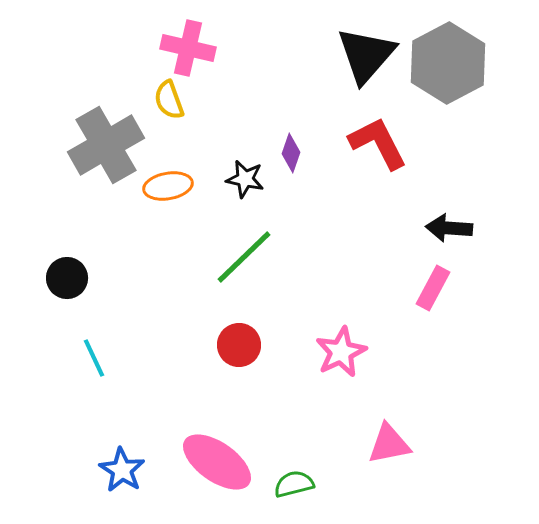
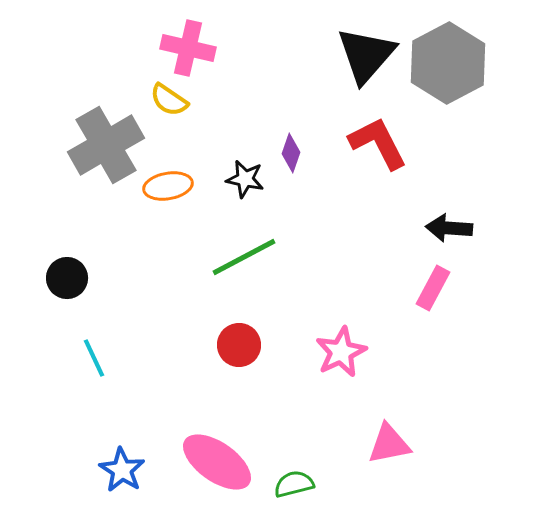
yellow semicircle: rotated 36 degrees counterclockwise
green line: rotated 16 degrees clockwise
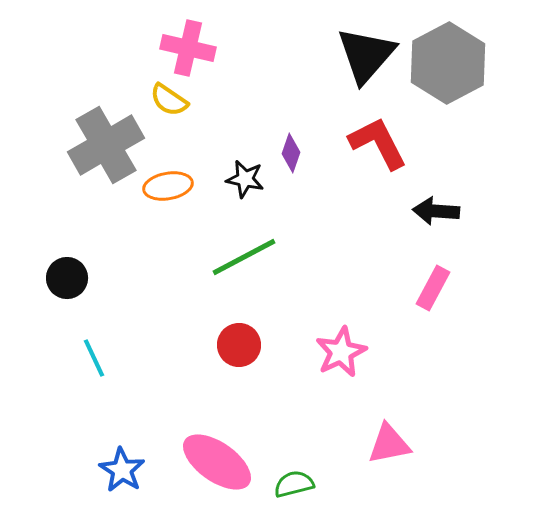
black arrow: moved 13 px left, 17 px up
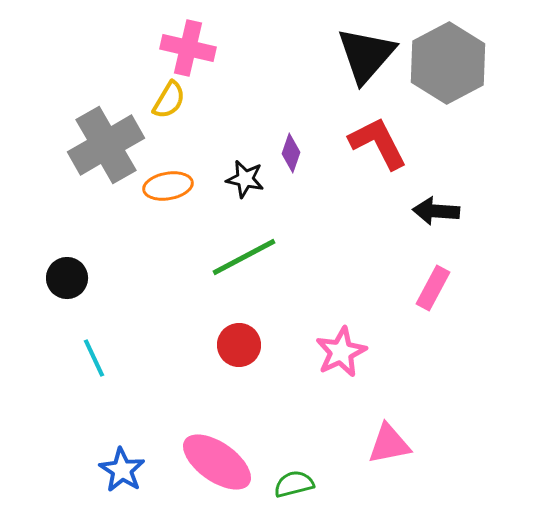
yellow semicircle: rotated 93 degrees counterclockwise
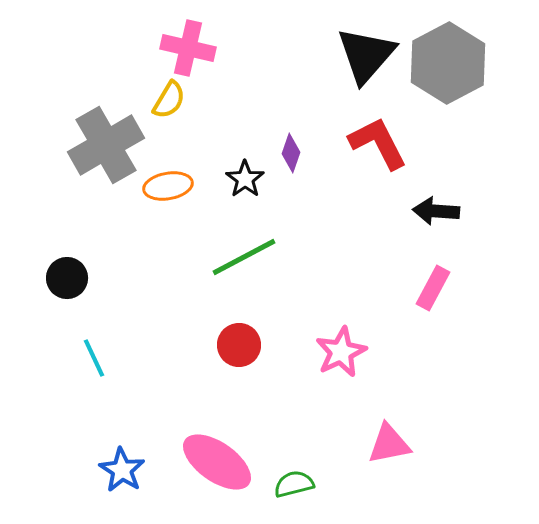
black star: rotated 24 degrees clockwise
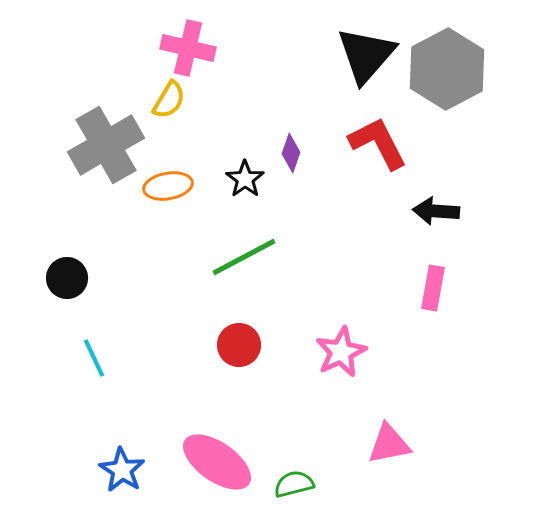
gray hexagon: moved 1 px left, 6 px down
pink rectangle: rotated 18 degrees counterclockwise
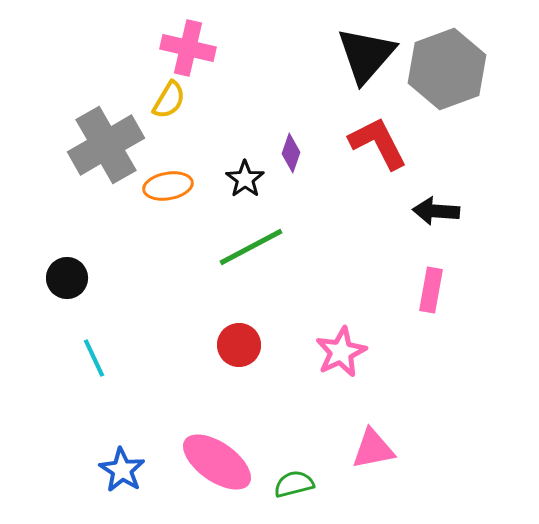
gray hexagon: rotated 8 degrees clockwise
green line: moved 7 px right, 10 px up
pink rectangle: moved 2 px left, 2 px down
pink triangle: moved 16 px left, 5 px down
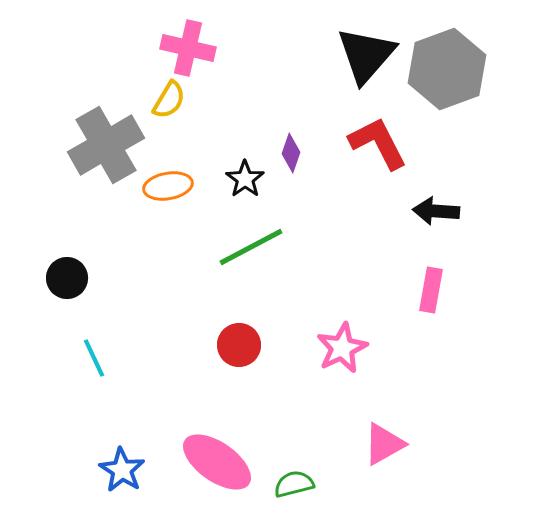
pink star: moved 1 px right, 4 px up
pink triangle: moved 11 px right, 5 px up; rotated 18 degrees counterclockwise
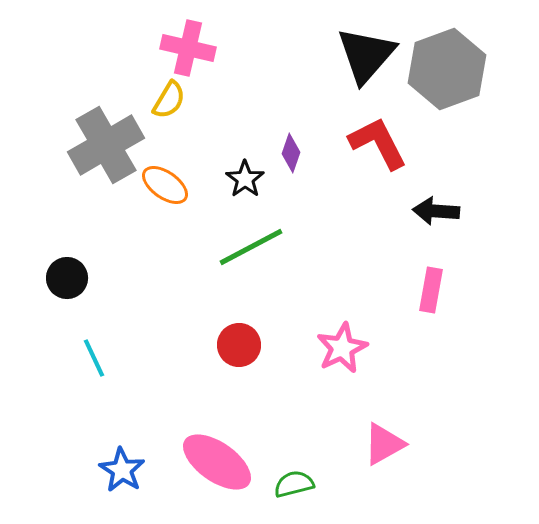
orange ellipse: moved 3 px left, 1 px up; rotated 45 degrees clockwise
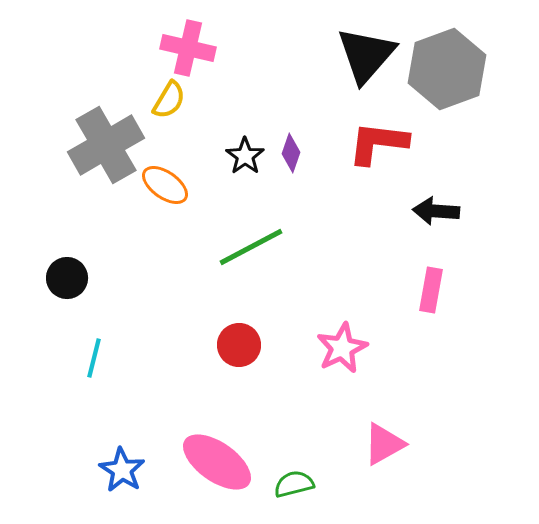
red L-shape: rotated 56 degrees counterclockwise
black star: moved 23 px up
cyan line: rotated 39 degrees clockwise
